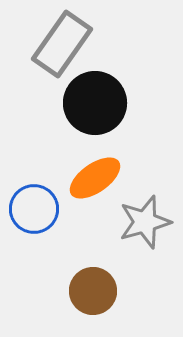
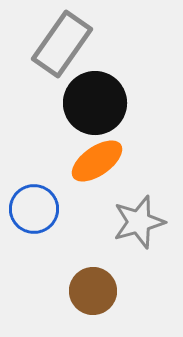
orange ellipse: moved 2 px right, 17 px up
gray star: moved 6 px left
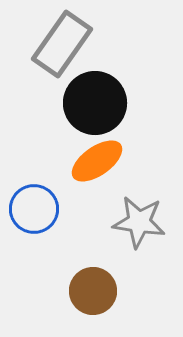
gray star: rotated 24 degrees clockwise
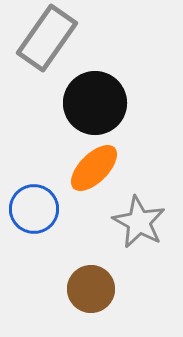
gray rectangle: moved 15 px left, 6 px up
orange ellipse: moved 3 px left, 7 px down; rotated 10 degrees counterclockwise
gray star: rotated 20 degrees clockwise
brown circle: moved 2 px left, 2 px up
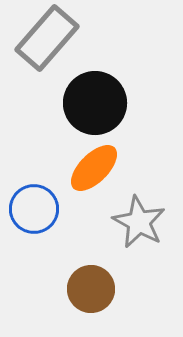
gray rectangle: rotated 6 degrees clockwise
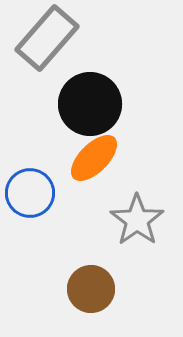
black circle: moved 5 px left, 1 px down
orange ellipse: moved 10 px up
blue circle: moved 4 px left, 16 px up
gray star: moved 2 px left, 2 px up; rotated 8 degrees clockwise
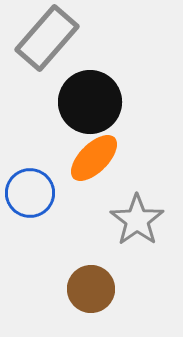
black circle: moved 2 px up
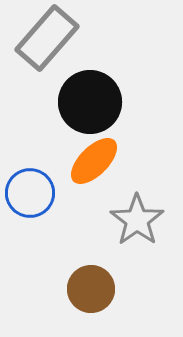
orange ellipse: moved 3 px down
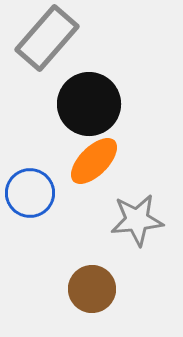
black circle: moved 1 px left, 2 px down
gray star: rotated 30 degrees clockwise
brown circle: moved 1 px right
